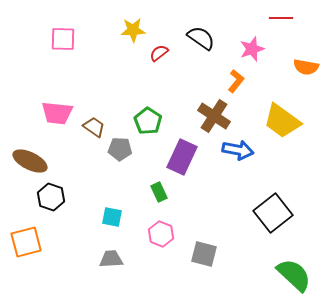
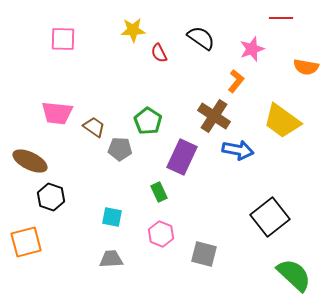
red semicircle: rotated 78 degrees counterclockwise
black square: moved 3 px left, 4 px down
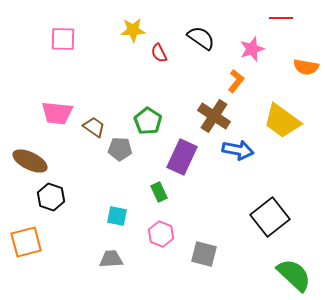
cyan square: moved 5 px right, 1 px up
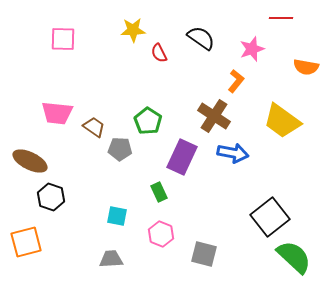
blue arrow: moved 5 px left, 3 px down
green semicircle: moved 18 px up
